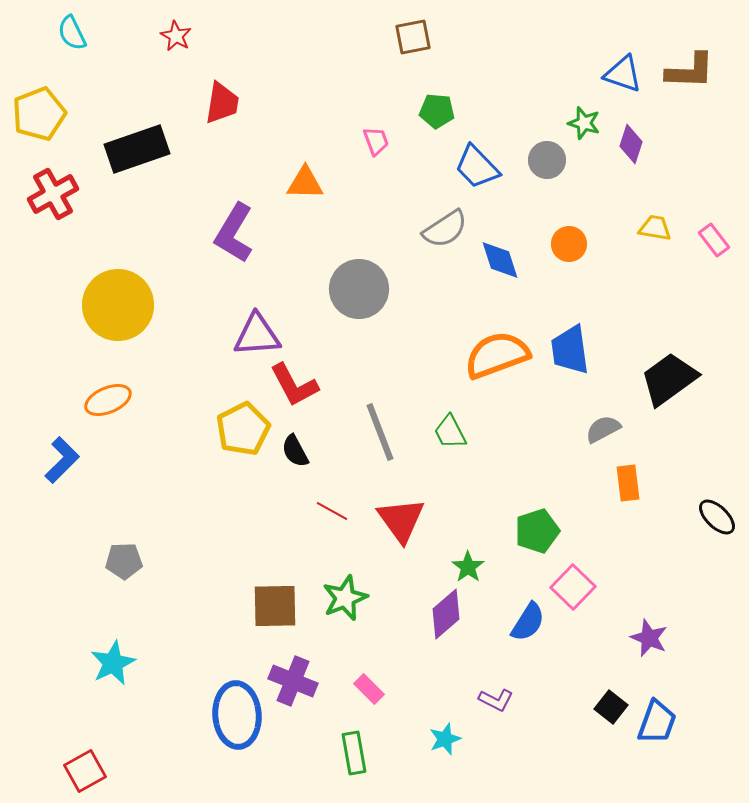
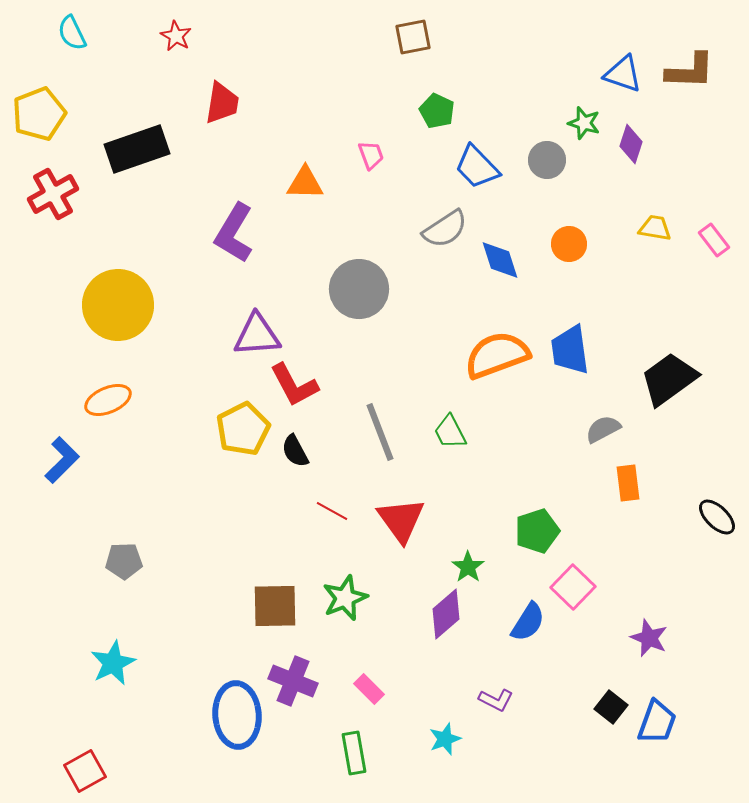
green pentagon at (437, 111): rotated 20 degrees clockwise
pink trapezoid at (376, 141): moved 5 px left, 14 px down
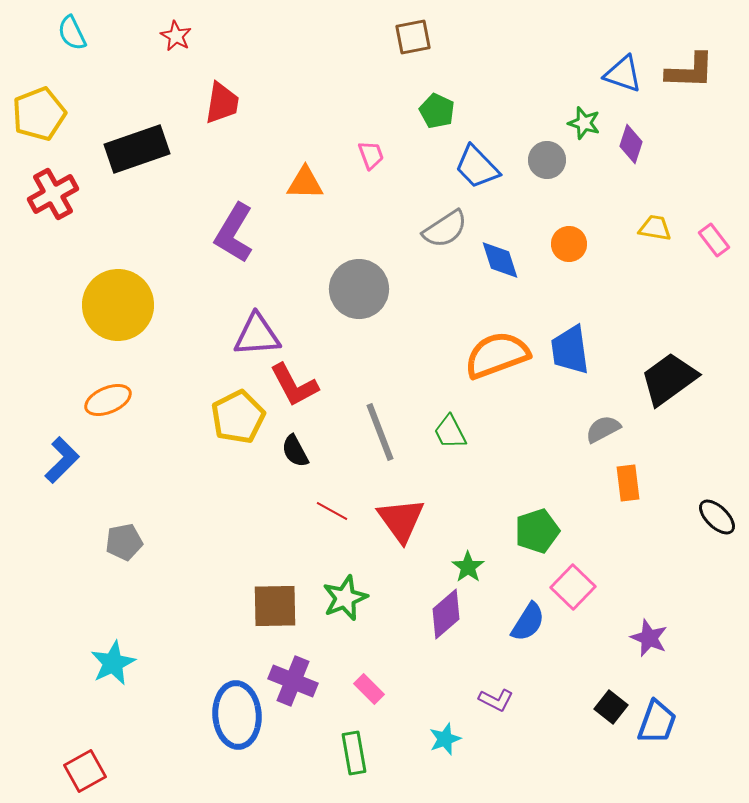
yellow pentagon at (243, 429): moved 5 px left, 12 px up
gray pentagon at (124, 561): moved 19 px up; rotated 9 degrees counterclockwise
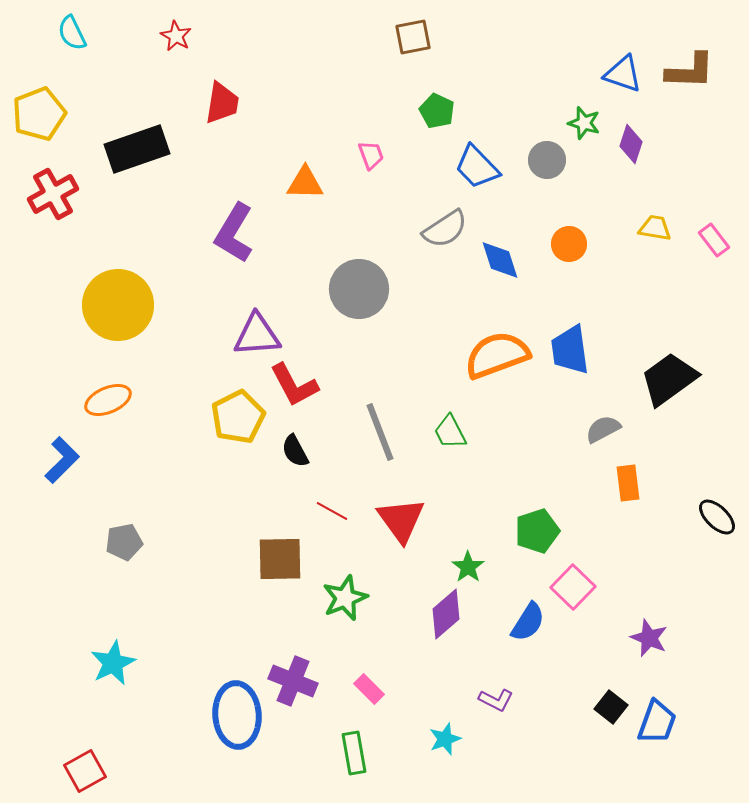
brown square at (275, 606): moved 5 px right, 47 px up
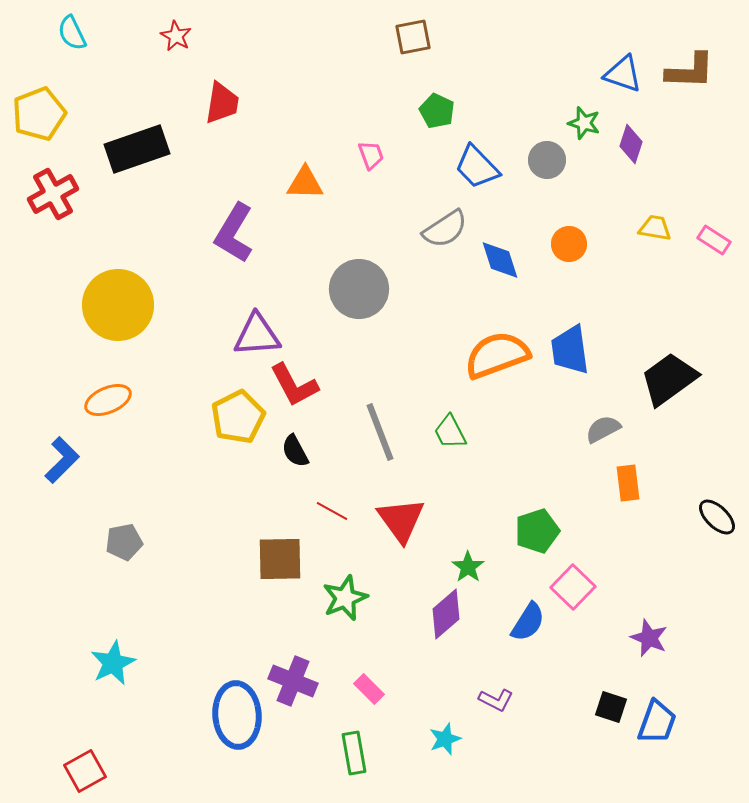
pink rectangle at (714, 240): rotated 20 degrees counterclockwise
black square at (611, 707): rotated 20 degrees counterclockwise
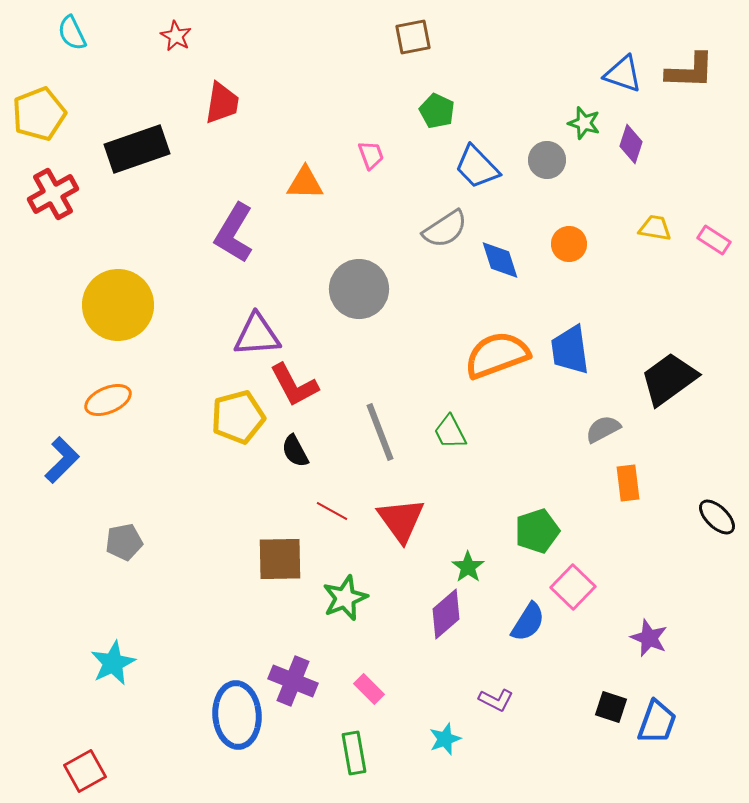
yellow pentagon at (238, 417): rotated 12 degrees clockwise
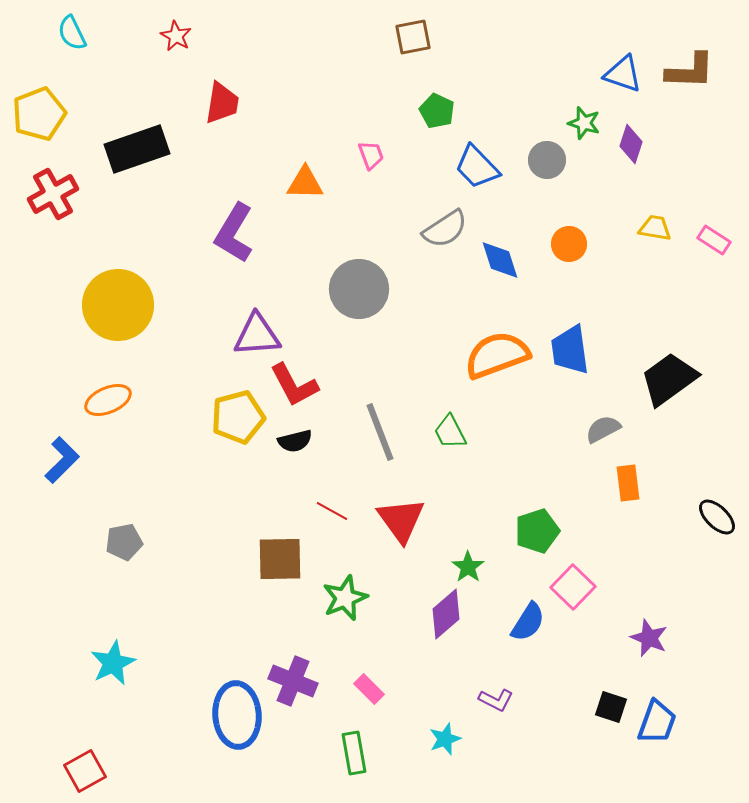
black semicircle at (295, 451): moved 10 px up; rotated 76 degrees counterclockwise
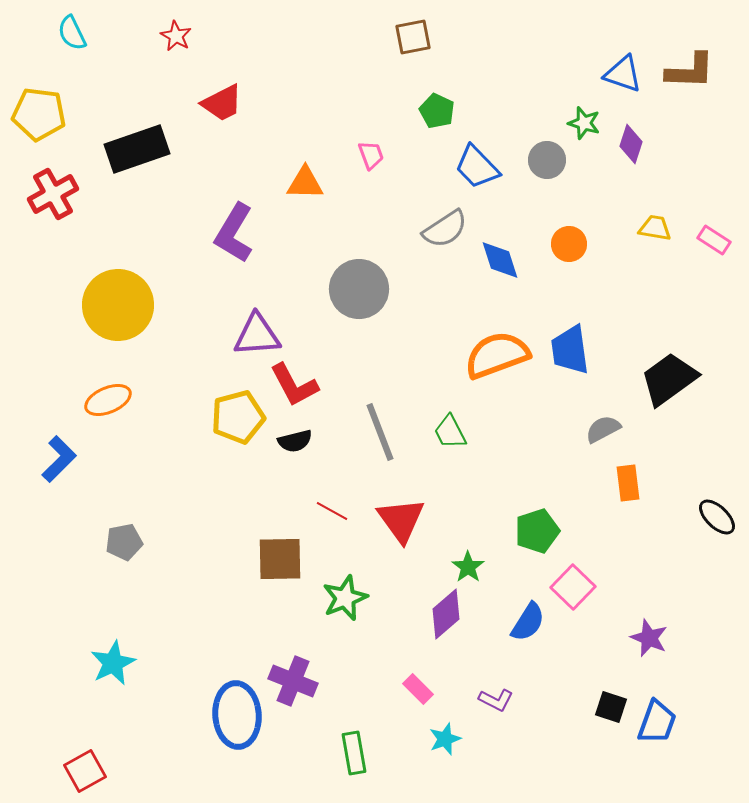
red trapezoid at (222, 103): rotated 54 degrees clockwise
yellow pentagon at (39, 114): rotated 28 degrees clockwise
blue L-shape at (62, 460): moved 3 px left, 1 px up
pink rectangle at (369, 689): moved 49 px right
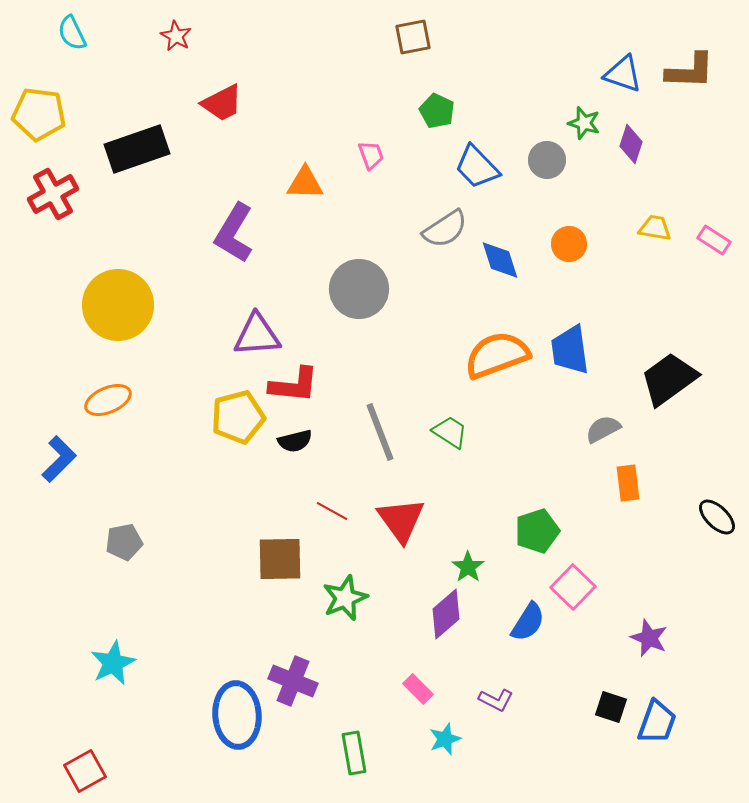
red L-shape at (294, 385): rotated 56 degrees counterclockwise
green trapezoid at (450, 432): rotated 150 degrees clockwise
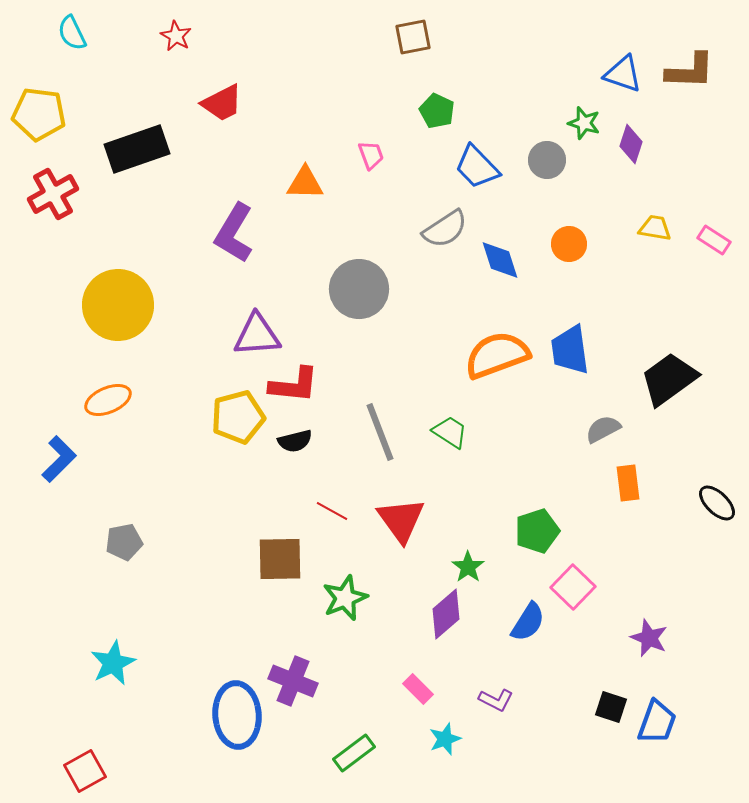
black ellipse at (717, 517): moved 14 px up
green rectangle at (354, 753): rotated 63 degrees clockwise
